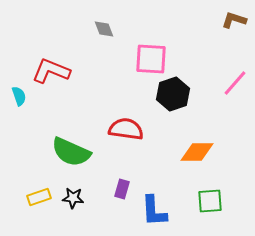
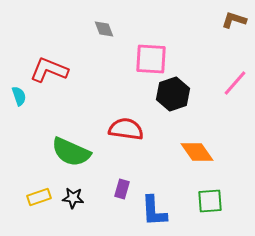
red L-shape: moved 2 px left, 1 px up
orange diamond: rotated 56 degrees clockwise
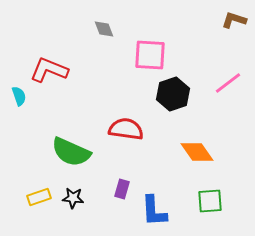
pink square: moved 1 px left, 4 px up
pink line: moved 7 px left; rotated 12 degrees clockwise
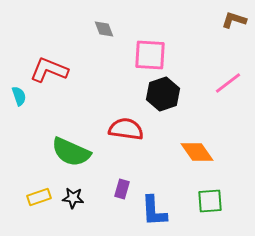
black hexagon: moved 10 px left
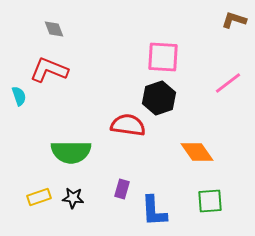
gray diamond: moved 50 px left
pink square: moved 13 px right, 2 px down
black hexagon: moved 4 px left, 4 px down
red semicircle: moved 2 px right, 4 px up
green semicircle: rotated 24 degrees counterclockwise
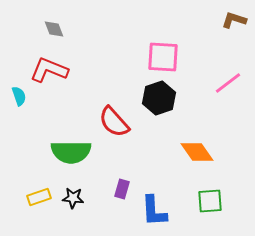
red semicircle: moved 14 px left, 3 px up; rotated 140 degrees counterclockwise
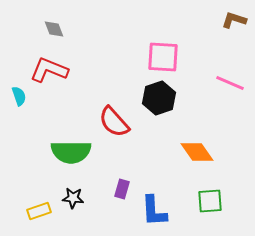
pink line: moved 2 px right; rotated 60 degrees clockwise
yellow rectangle: moved 14 px down
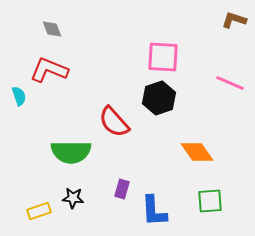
gray diamond: moved 2 px left
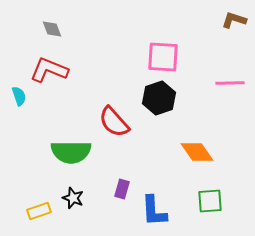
pink line: rotated 24 degrees counterclockwise
black star: rotated 15 degrees clockwise
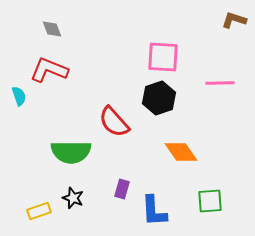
pink line: moved 10 px left
orange diamond: moved 16 px left
